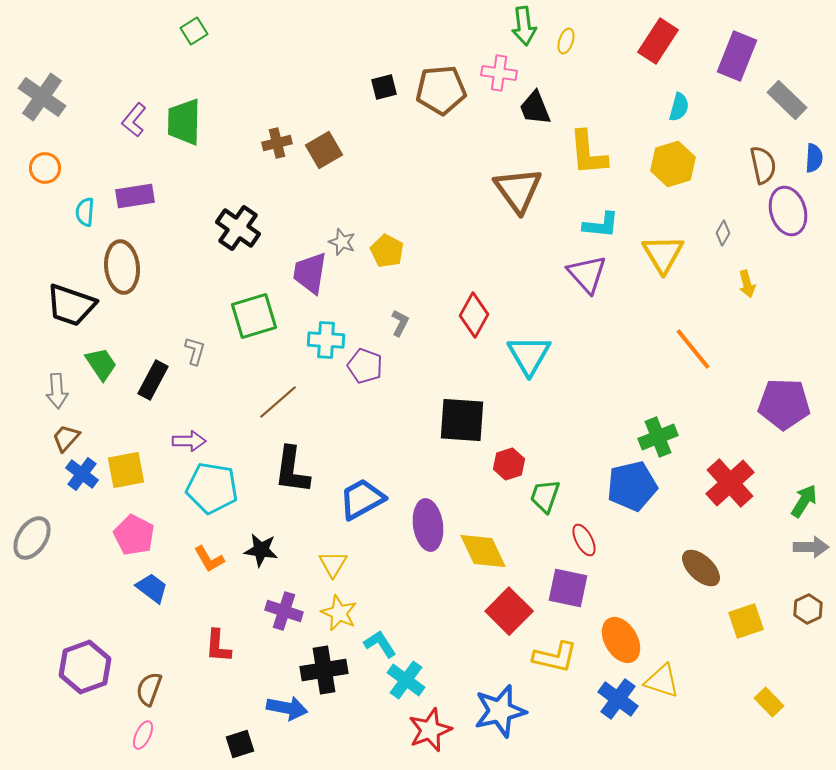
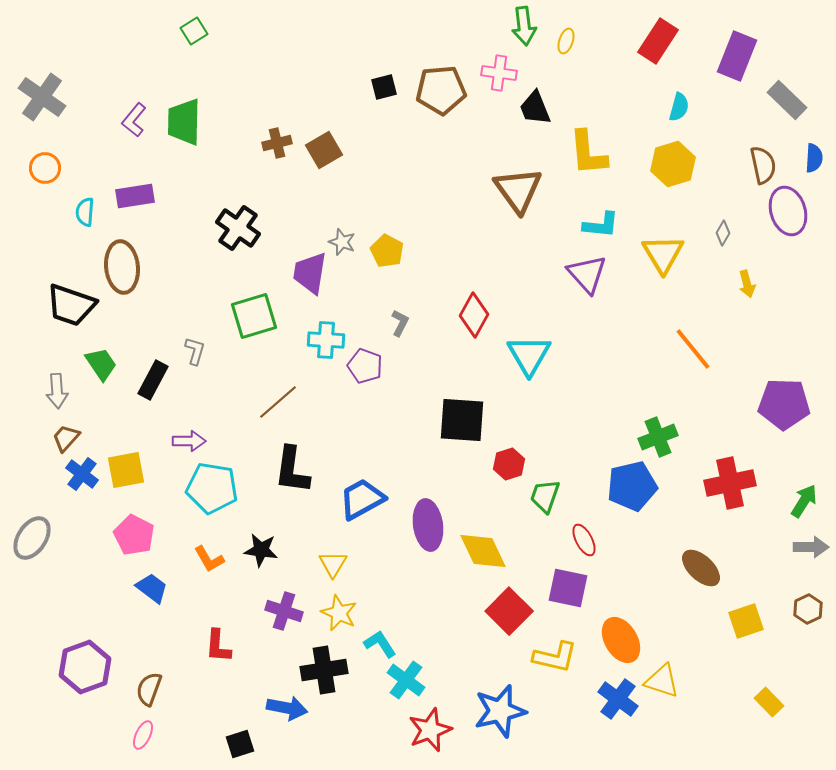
red cross at (730, 483): rotated 30 degrees clockwise
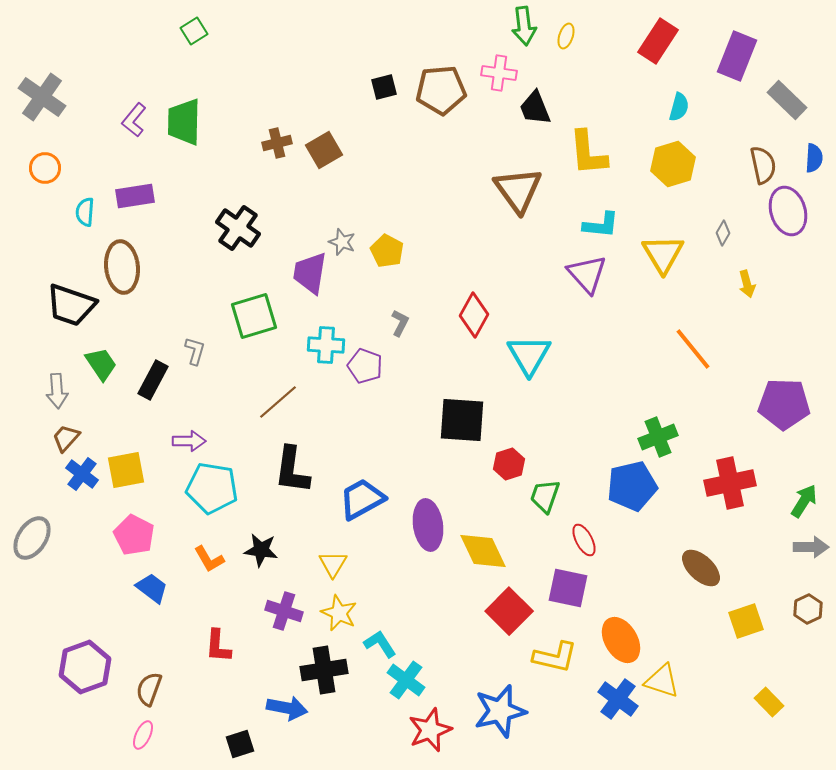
yellow ellipse at (566, 41): moved 5 px up
cyan cross at (326, 340): moved 5 px down
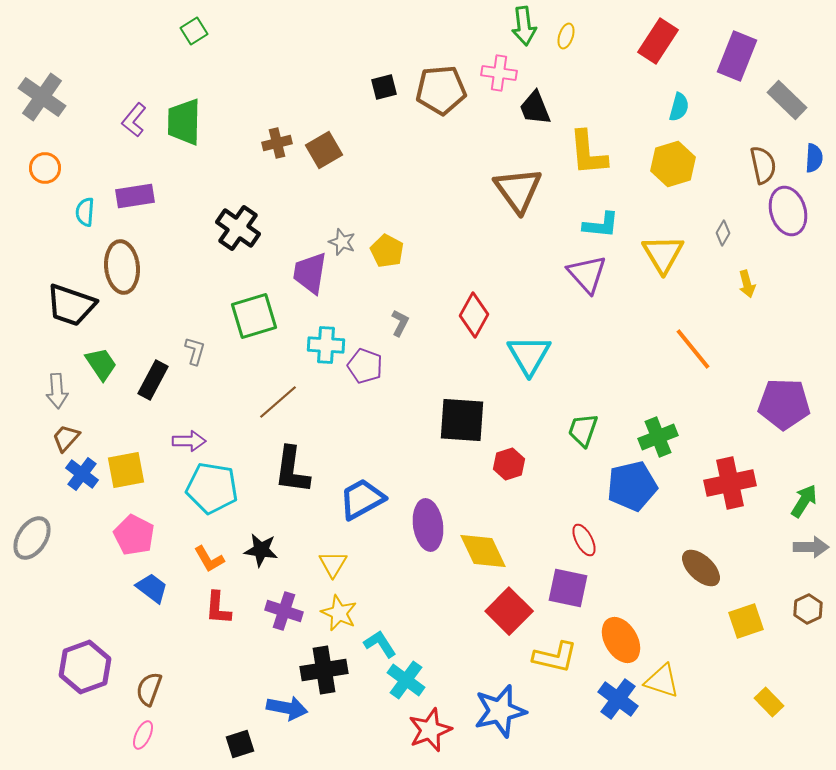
green trapezoid at (545, 496): moved 38 px right, 66 px up
red L-shape at (218, 646): moved 38 px up
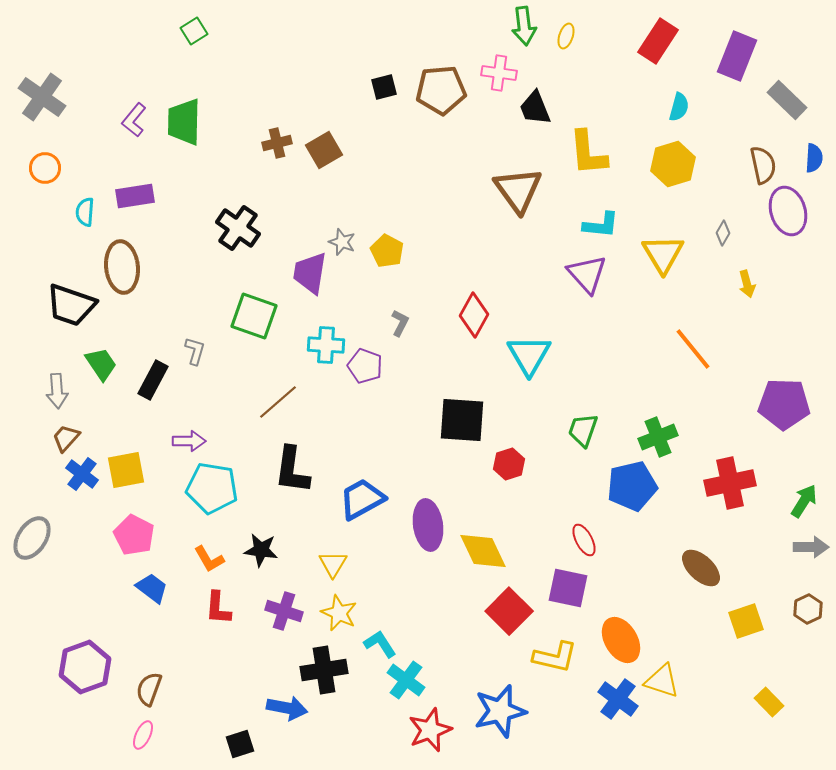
green square at (254, 316): rotated 36 degrees clockwise
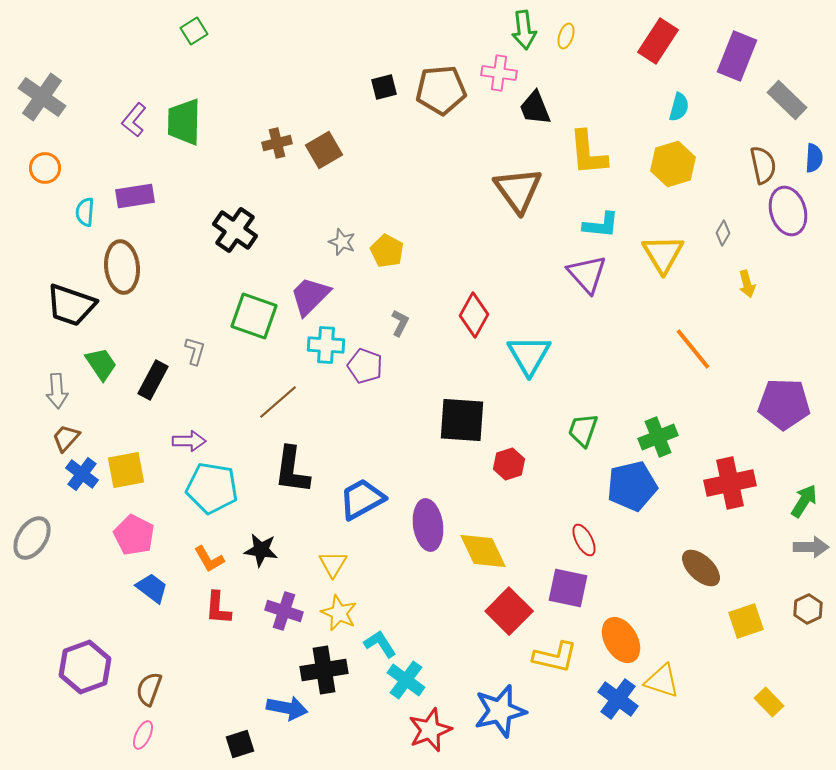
green arrow at (524, 26): moved 4 px down
black cross at (238, 228): moved 3 px left, 2 px down
purple trapezoid at (310, 273): moved 23 px down; rotated 36 degrees clockwise
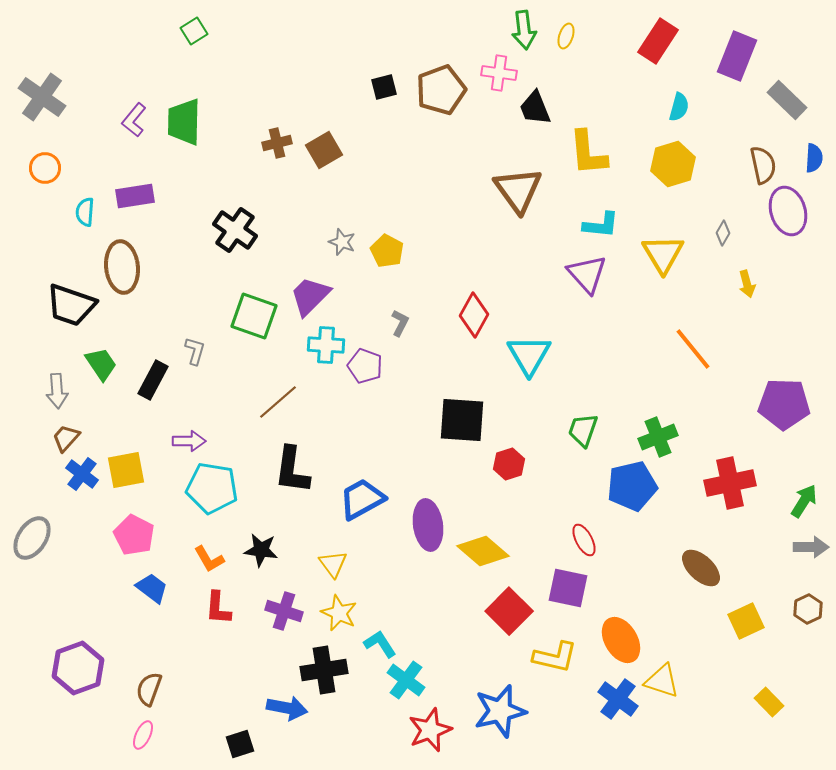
brown pentagon at (441, 90): rotated 15 degrees counterclockwise
yellow diamond at (483, 551): rotated 24 degrees counterclockwise
yellow triangle at (333, 564): rotated 8 degrees counterclockwise
yellow square at (746, 621): rotated 6 degrees counterclockwise
purple hexagon at (85, 667): moved 7 px left, 1 px down
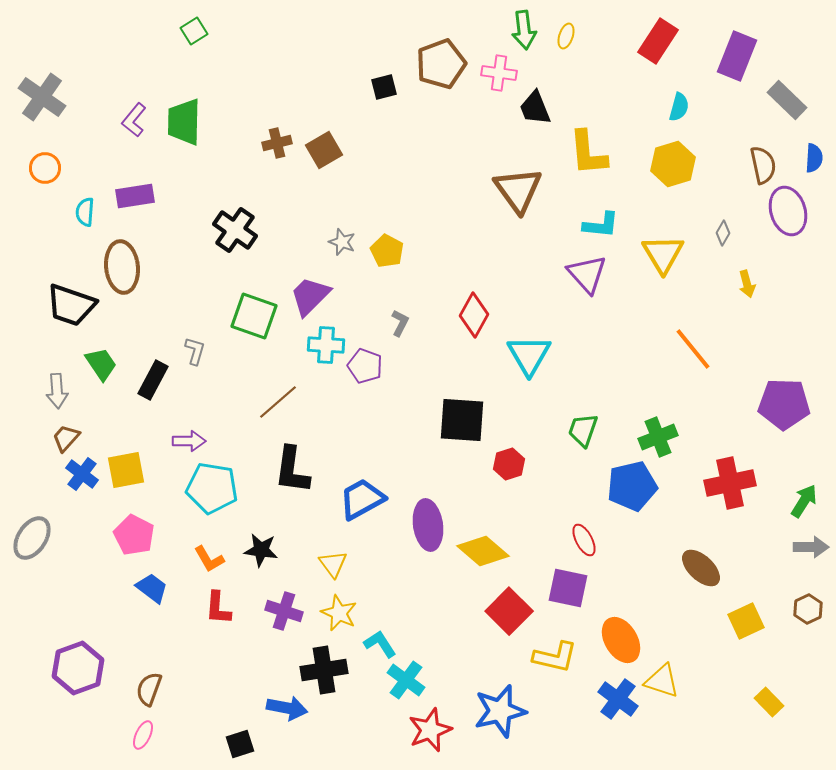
brown pentagon at (441, 90): moved 26 px up
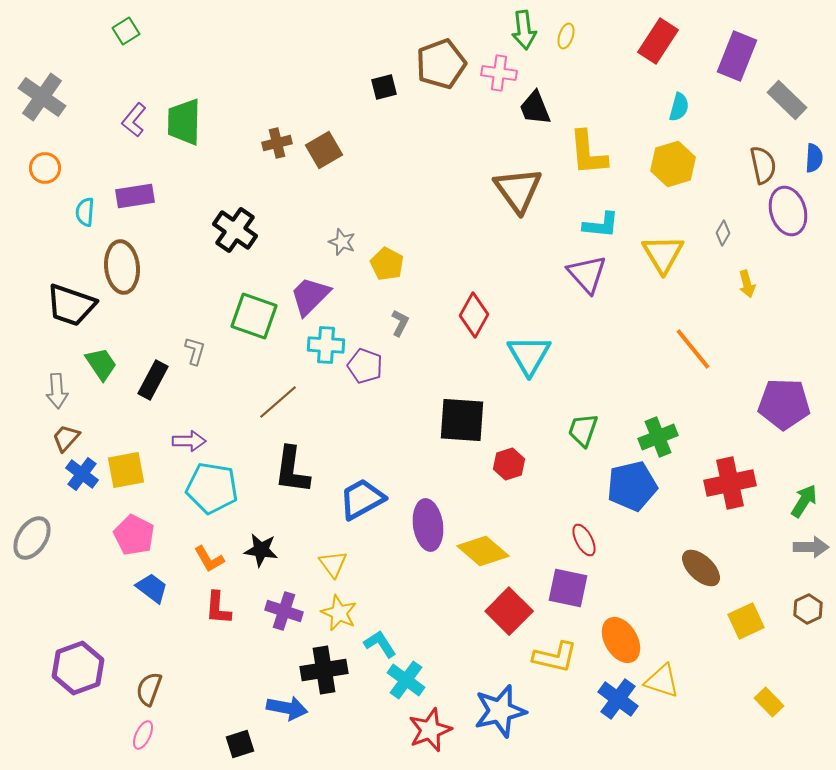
green square at (194, 31): moved 68 px left
yellow pentagon at (387, 251): moved 13 px down
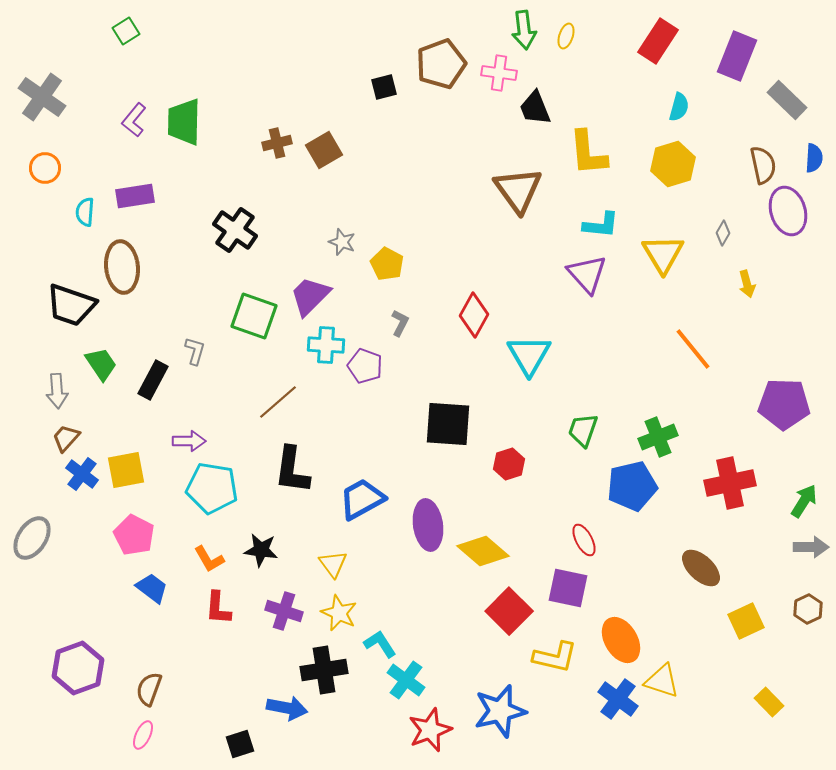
black square at (462, 420): moved 14 px left, 4 px down
